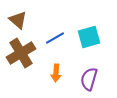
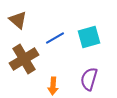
brown cross: moved 3 px right, 6 px down
orange arrow: moved 3 px left, 13 px down
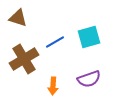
brown triangle: moved 2 px up; rotated 24 degrees counterclockwise
blue line: moved 4 px down
purple semicircle: rotated 125 degrees counterclockwise
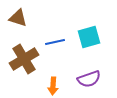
blue line: rotated 18 degrees clockwise
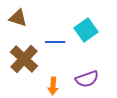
cyan square: moved 3 px left, 7 px up; rotated 20 degrees counterclockwise
blue line: rotated 12 degrees clockwise
brown cross: rotated 16 degrees counterclockwise
purple semicircle: moved 2 px left
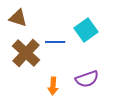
brown cross: moved 2 px right, 6 px up
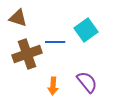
brown cross: moved 1 px right, 1 px down; rotated 28 degrees clockwise
purple semicircle: moved 3 px down; rotated 110 degrees counterclockwise
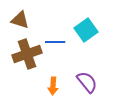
brown triangle: moved 2 px right, 2 px down
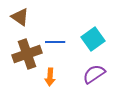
brown triangle: moved 3 px up; rotated 18 degrees clockwise
cyan square: moved 7 px right, 9 px down
purple semicircle: moved 7 px right, 8 px up; rotated 85 degrees counterclockwise
orange arrow: moved 3 px left, 9 px up
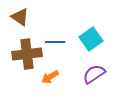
cyan square: moved 2 px left
brown cross: rotated 12 degrees clockwise
orange arrow: rotated 54 degrees clockwise
